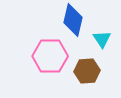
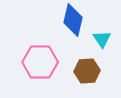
pink hexagon: moved 10 px left, 6 px down
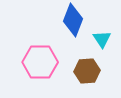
blue diamond: rotated 8 degrees clockwise
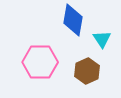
blue diamond: rotated 12 degrees counterclockwise
brown hexagon: rotated 20 degrees counterclockwise
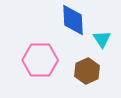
blue diamond: rotated 12 degrees counterclockwise
pink hexagon: moved 2 px up
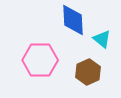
cyan triangle: rotated 18 degrees counterclockwise
brown hexagon: moved 1 px right, 1 px down
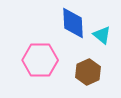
blue diamond: moved 3 px down
cyan triangle: moved 4 px up
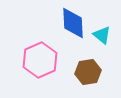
pink hexagon: rotated 24 degrees counterclockwise
brown hexagon: rotated 15 degrees clockwise
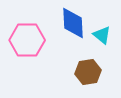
pink hexagon: moved 13 px left, 20 px up; rotated 24 degrees clockwise
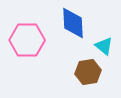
cyan triangle: moved 2 px right, 11 px down
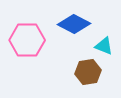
blue diamond: moved 1 px right, 1 px down; rotated 60 degrees counterclockwise
cyan triangle: rotated 18 degrees counterclockwise
